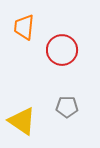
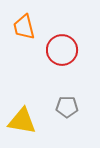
orange trapezoid: rotated 20 degrees counterclockwise
yellow triangle: rotated 24 degrees counterclockwise
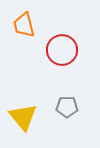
orange trapezoid: moved 2 px up
yellow triangle: moved 1 px right, 4 px up; rotated 40 degrees clockwise
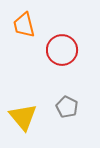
gray pentagon: rotated 25 degrees clockwise
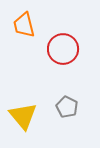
red circle: moved 1 px right, 1 px up
yellow triangle: moved 1 px up
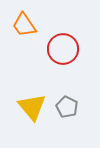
orange trapezoid: rotated 20 degrees counterclockwise
yellow triangle: moved 9 px right, 9 px up
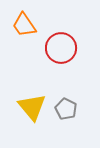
red circle: moved 2 px left, 1 px up
gray pentagon: moved 1 px left, 2 px down
